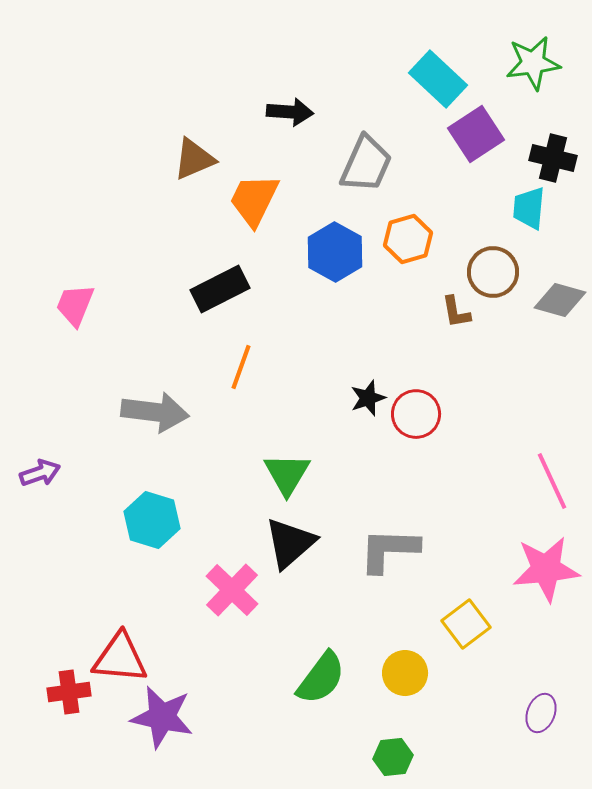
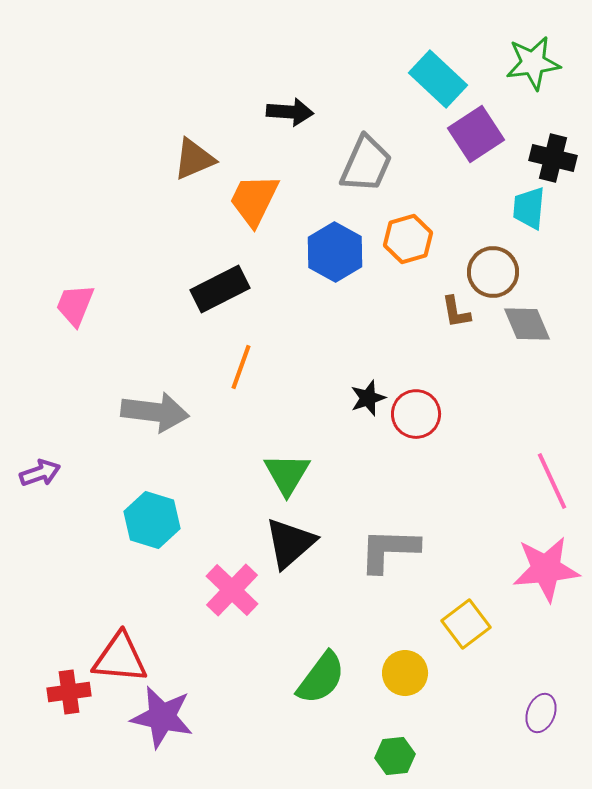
gray diamond: moved 33 px left, 24 px down; rotated 51 degrees clockwise
green hexagon: moved 2 px right, 1 px up
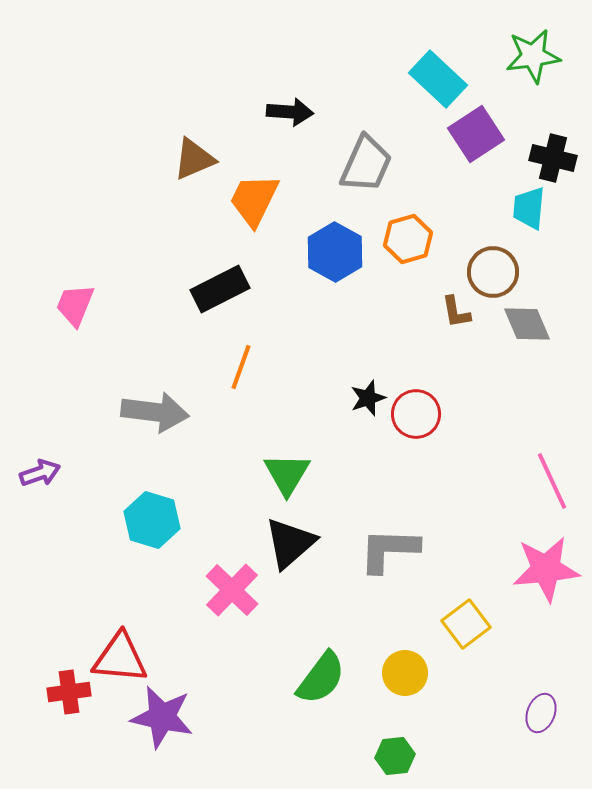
green star: moved 7 px up
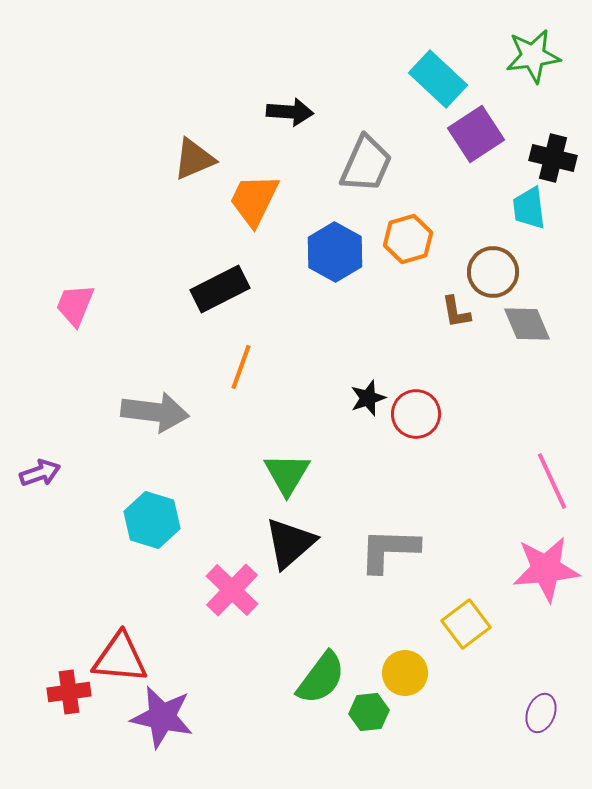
cyan trapezoid: rotated 12 degrees counterclockwise
green hexagon: moved 26 px left, 44 px up
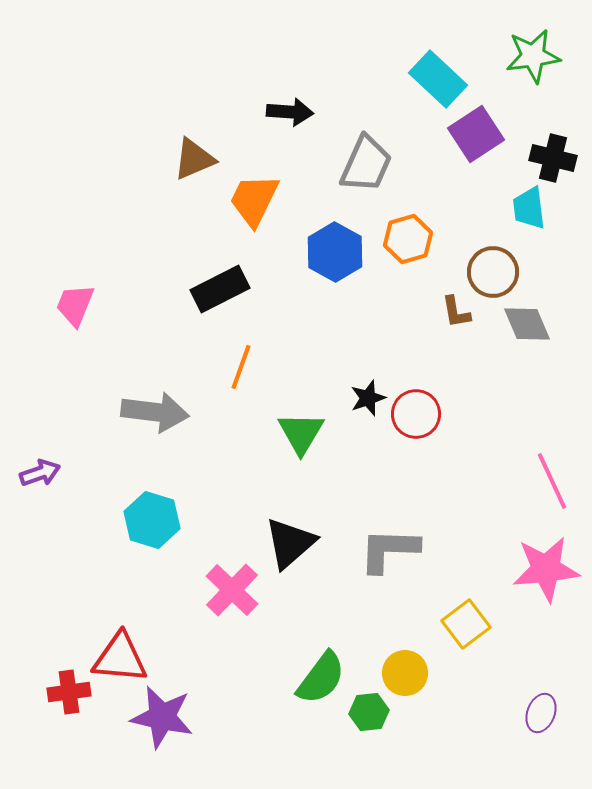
green triangle: moved 14 px right, 41 px up
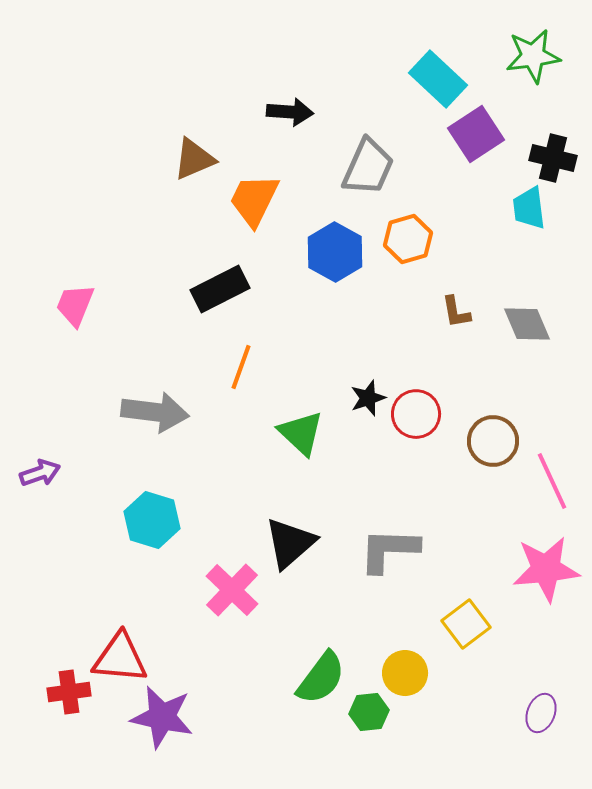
gray trapezoid: moved 2 px right, 3 px down
brown circle: moved 169 px down
green triangle: rotated 18 degrees counterclockwise
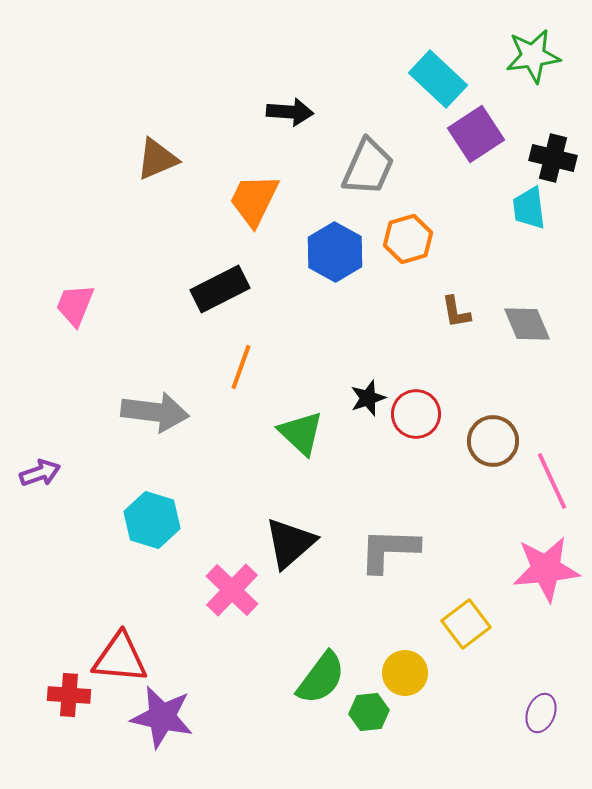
brown triangle: moved 37 px left
red cross: moved 3 px down; rotated 12 degrees clockwise
